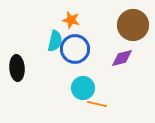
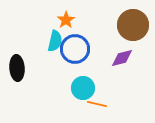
orange star: moved 5 px left; rotated 24 degrees clockwise
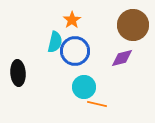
orange star: moved 6 px right
cyan semicircle: moved 1 px down
blue circle: moved 2 px down
black ellipse: moved 1 px right, 5 px down
cyan circle: moved 1 px right, 1 px up
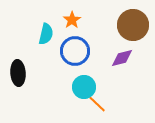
cyan semicircle: moved 9 px left, 8 px up
orange line: rotated 30 degrees clockwise
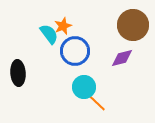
orange star: moved 9 px left, 6 px down; rotated 12 degrees clockwise
cyan semicircle: moved 3 px right; rotated 50 degrees counterclockwise
orange line: moved 1 px up
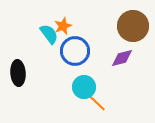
brown circle: moved 1 px down
